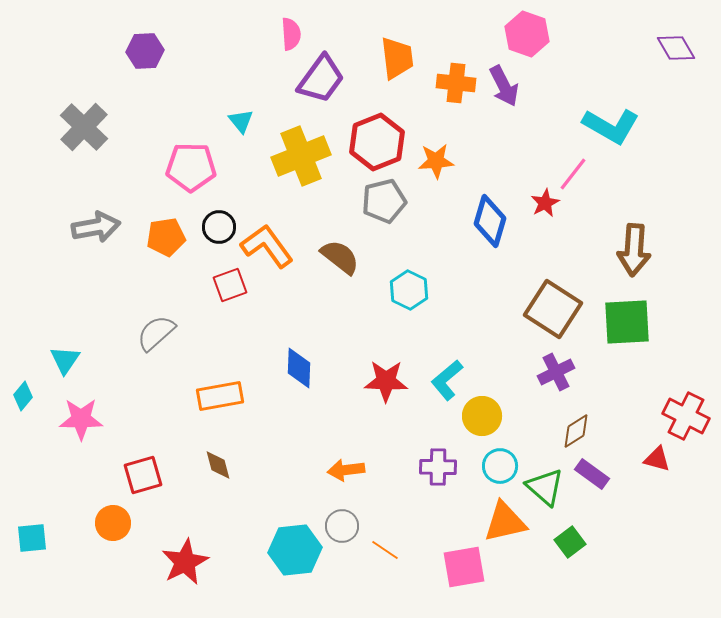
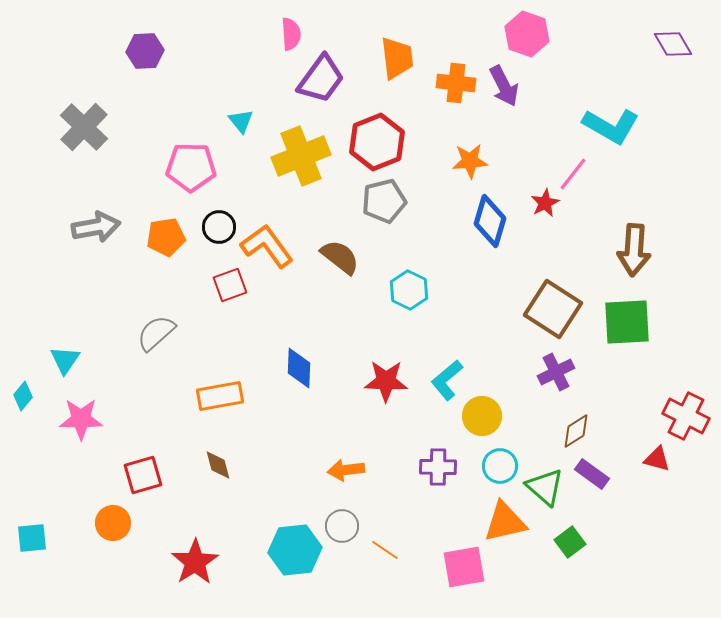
purple diamond at (676, 48): moved 3 px left, 4 px up
orange star at (436, 161): moved 34 px right
red star at (185, 562): moved 10 px right; rotated 6 degrees counterclockwise
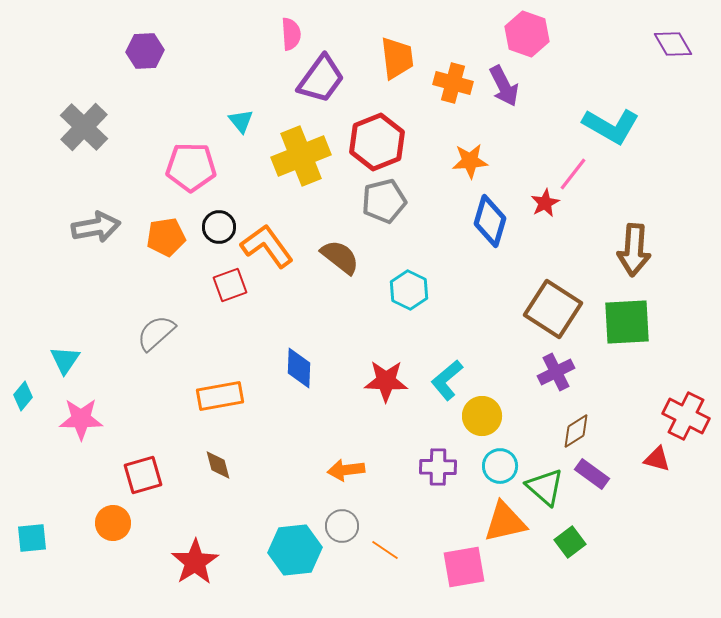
orange cross at (456, 83): moved 3 px left; rotated 9 degrees clockwise
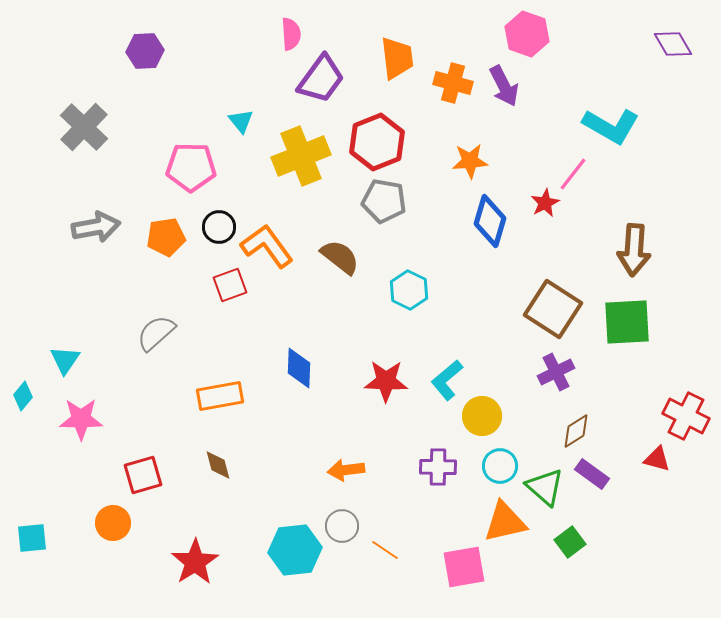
gray pentagon at (384, 201): rotated 24 degrees clockwise
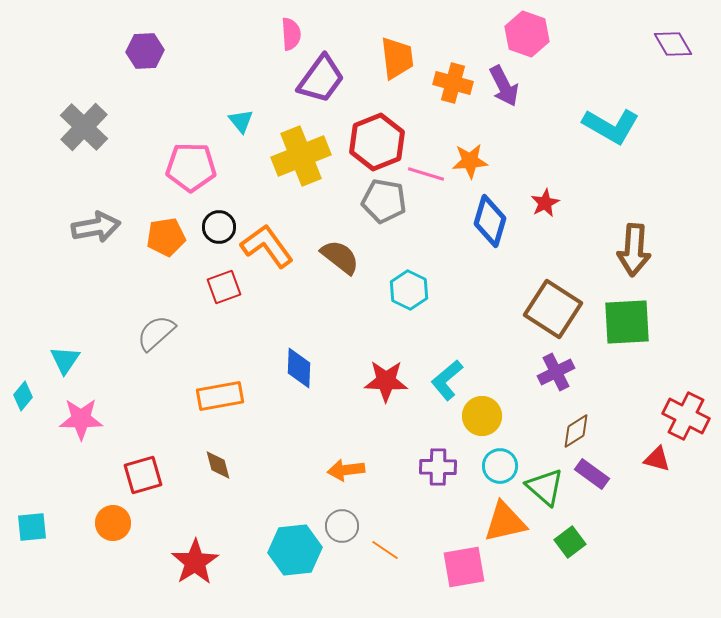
pink line at (573, 174): moved 147 px left; rotated 69 degrees clockwise
red square at (230, 285): moved 6 px left, 2 px down
cyan square at (32, 538): moved 11 px up
